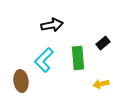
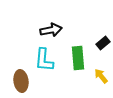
black arrow: moved 1 px left, 5 px down
cyan L-shape: rotated 40 degrees counterclockwise
yellow arrow: moved 8 px up; rotated 63 degrees clockwise
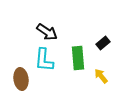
black arrow: moved 4 px left, 2 px down; rotated 45 degrees clockwise
brown ellipse: moved 2 px up
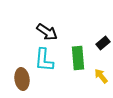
brown ellipse: moved 1 px right
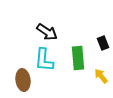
black rectangle: rotated 72 degrees counterclockwise
brown ellipse: moved 1 px right, 1 px down
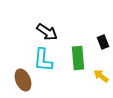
black rectangle: moved 1 px up
cyan L-shape: moved 1 px left
yellow arrow: rotated 14 degrees counterclockwise
brown ellipse: rotated 15 degrees counterclockwise
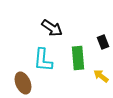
black arrow: moved 5 px right, 4 px up
brown ellipse: moved 3 px down
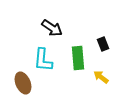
black rectangle: moved 2 px down
yellow arrow: moved 1 px down
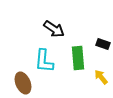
black arrow: moved 2 px right, 1 px down
black rectangle: rotated 48 degrees counterclockwise
cyan L-shape: moved 1 px right, 1 px down
yellow arrow: rotated 14 degrees clockwise
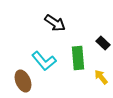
black arrow: moved 1 px right, 6 px up
black rectangle: moved 1 px up; rotated 24 degrees clockwise
cyan L-shape: rotated 45 degrees counterclockwise
brown ellipse: moved 2 px up
